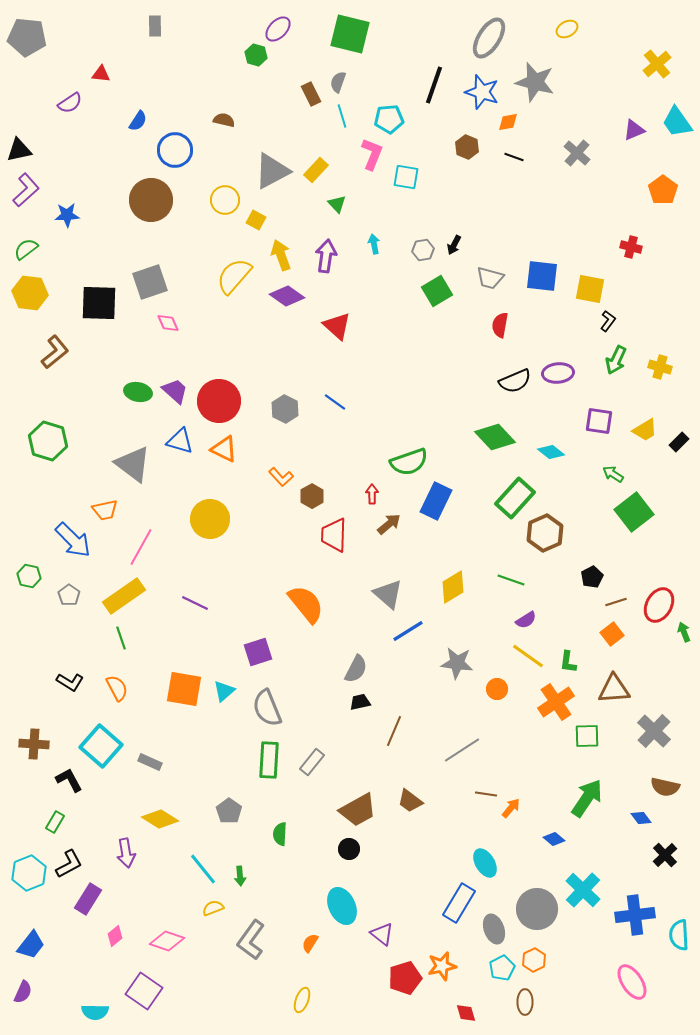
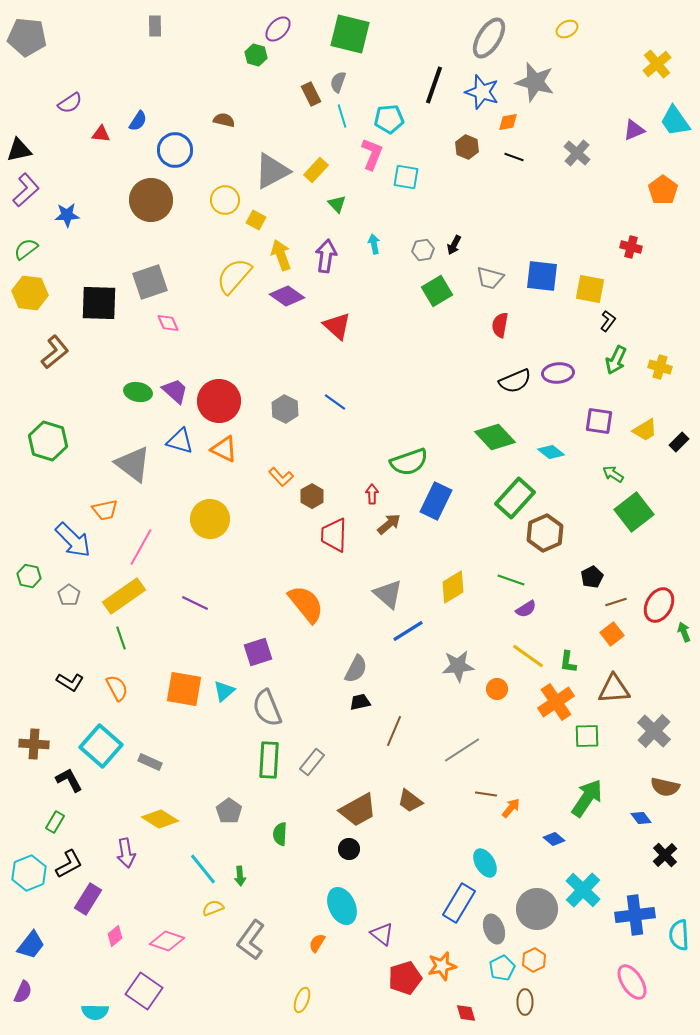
red triangle at (101, 74): moved 60 px down
cyan trapezoid at (677, 122): moved 2 px left, 1 px up
purple semicircle at (526, 620): moved 11 px up
gray star at (457, 663): moved 1 px right, 3 px down; rotated 12 degrees counterclockwise
orange semicircle at (310, 943): moved 7 px right
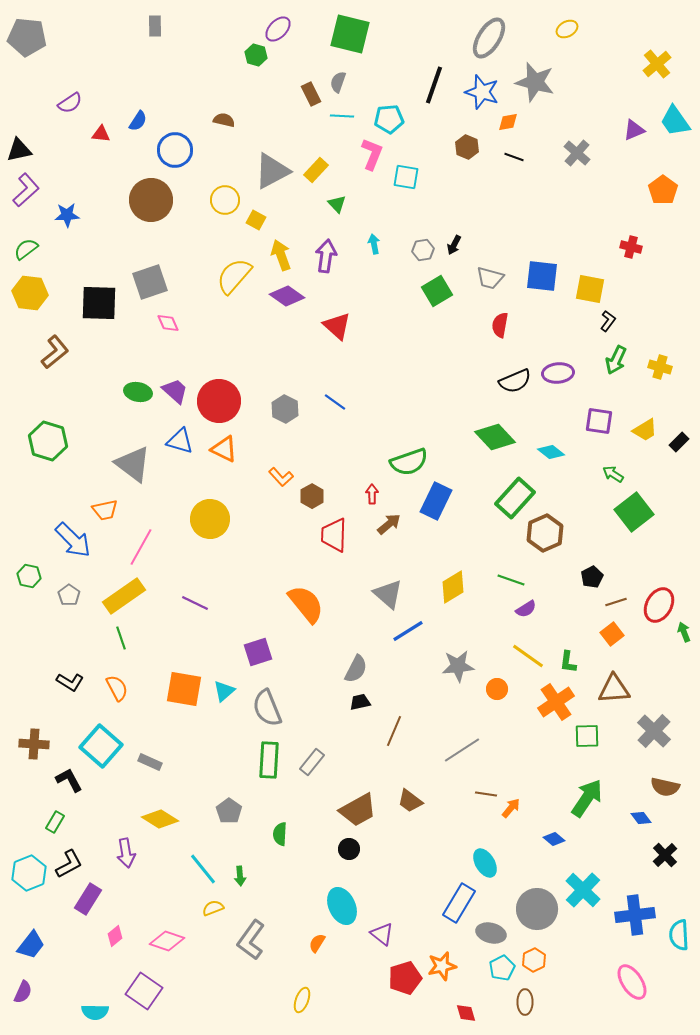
cyan line at (342, 116): rotated 70 degrees counterclockwise
gray ellipse at (494, 929): moved 3 px left, 4 px down; rotated 56 degrees counterclockwise
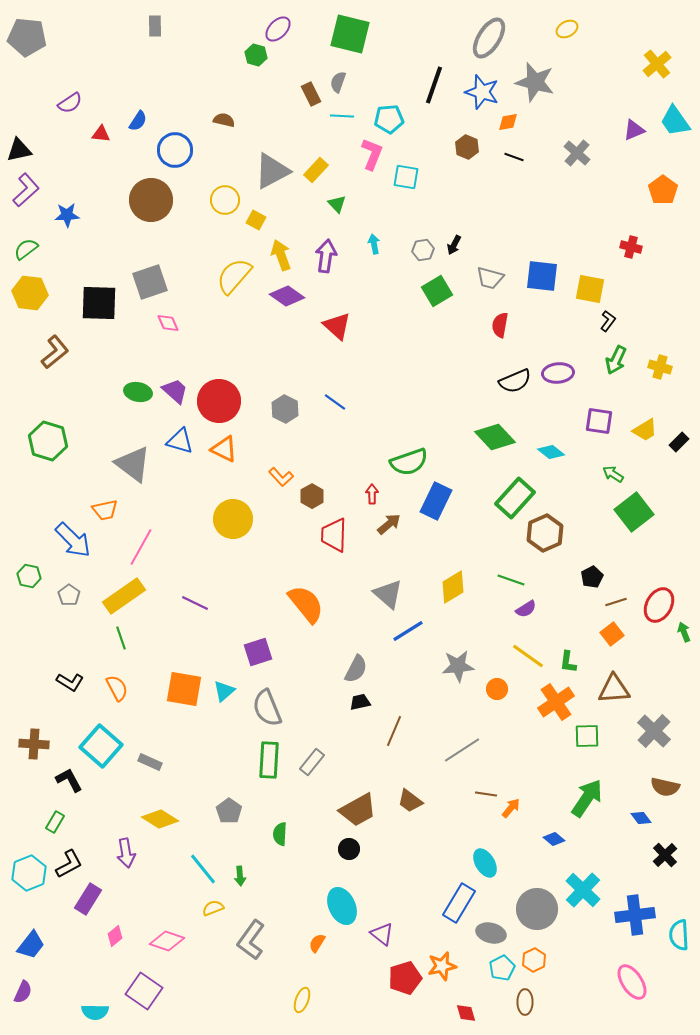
yellow circle at (210, 519): moved 23 px right
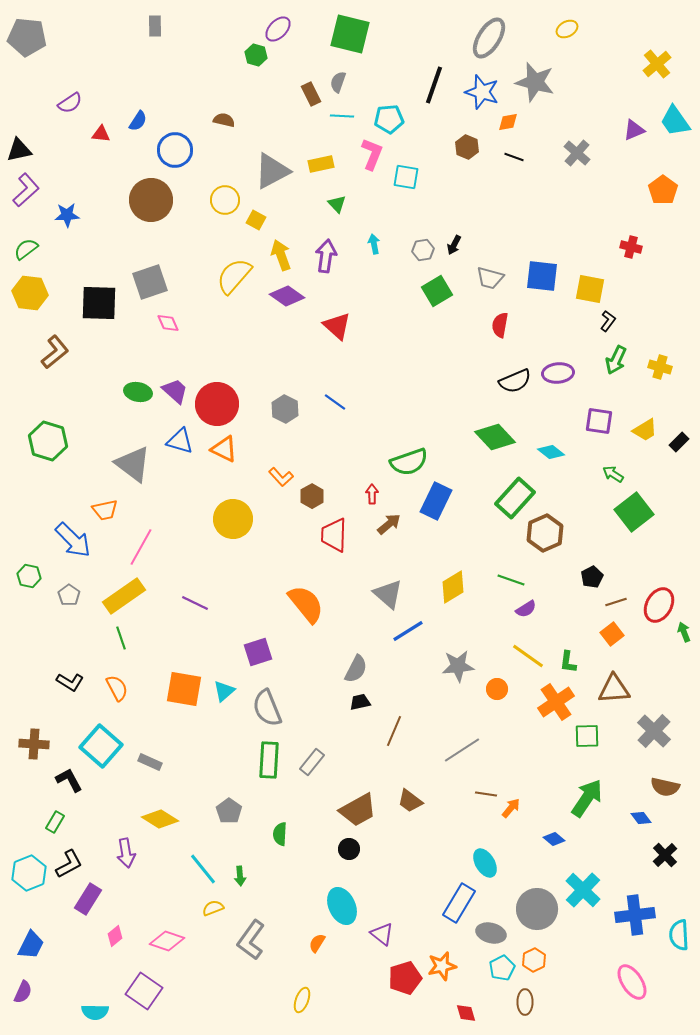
yellow rectangle at (316, 170): moved 5 px right, 6 px up; rotated 35 degrees clockwise
red circle at (219, 401): moved 2 px left, 3 px down
blue trapezoid at (31, 945): rotated 12 degrees counterclockwise
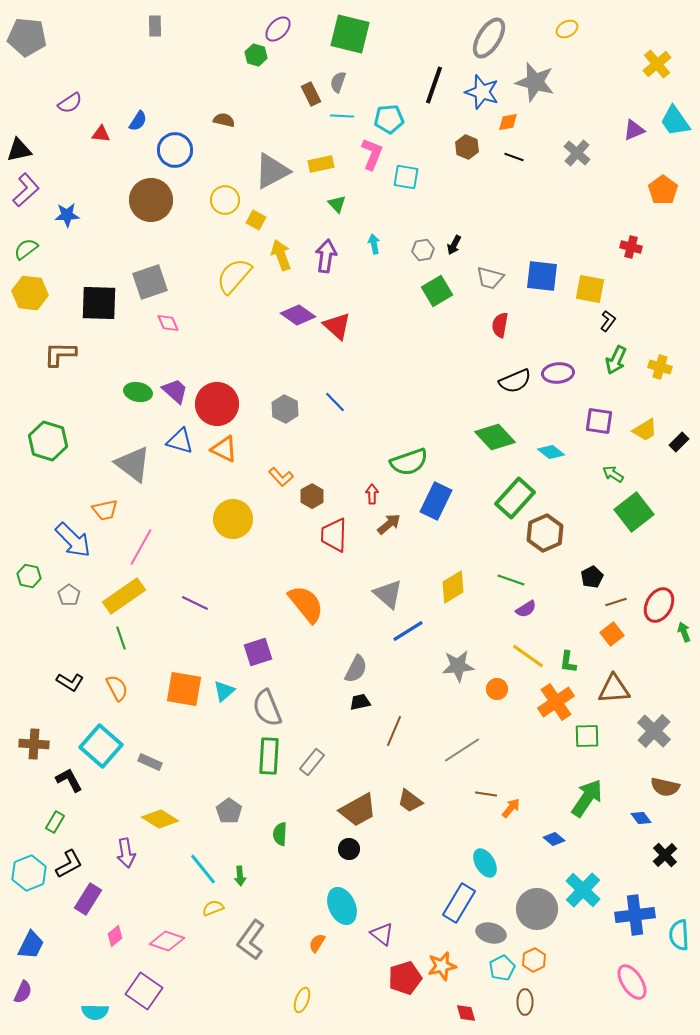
purple diamond at (287, 296): moved 11 px right, 19 px down
brown L-shape at (55, 352): moved 5 px right, 2 px down; rotated 140 degrees counterclockwise
blue line at (335, 402): rotated 10 degrees clockwise
green rectangle at (269, 760): moved 4 px up
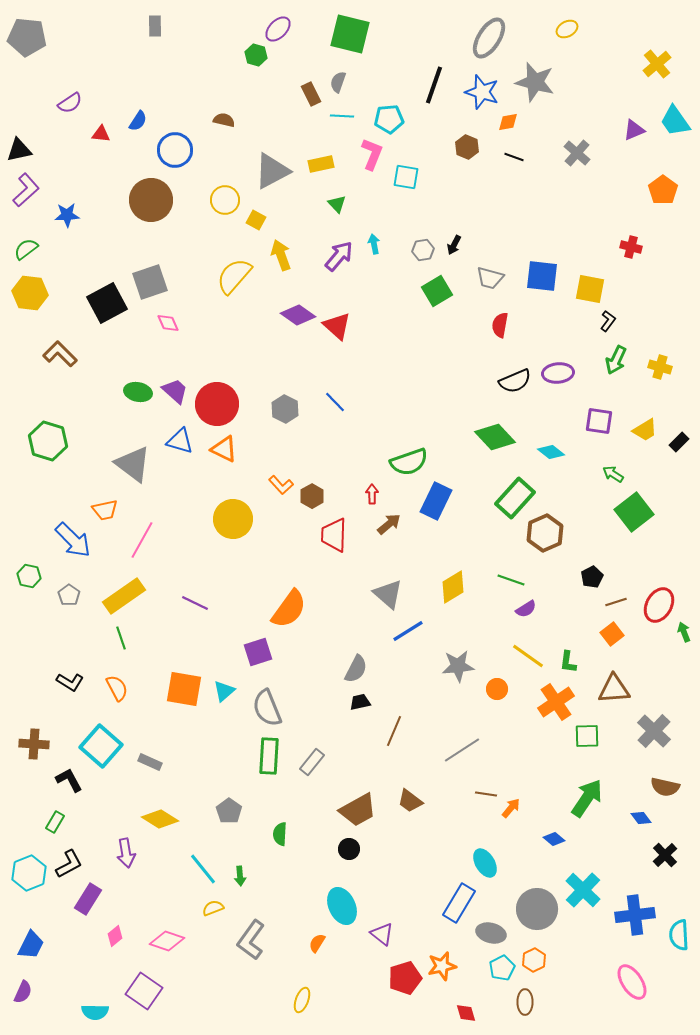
purple arrow at (326, 256): moved 13 px right; rotated 32 degrees clockwise
black square at (99, 303): moved 8 px right; rotated 30 degrees counterclockwise
brown L-shape at (60, 354): rotated 44 degrees clockwise
orange L-shape at (281, 477): moved 8 px down
pink line at (141, 547): moved 1 px right, 7 px up
orange semicircle at (306, 604): moved 17 px left, 5 px down; rotated 75 degrees clockwise
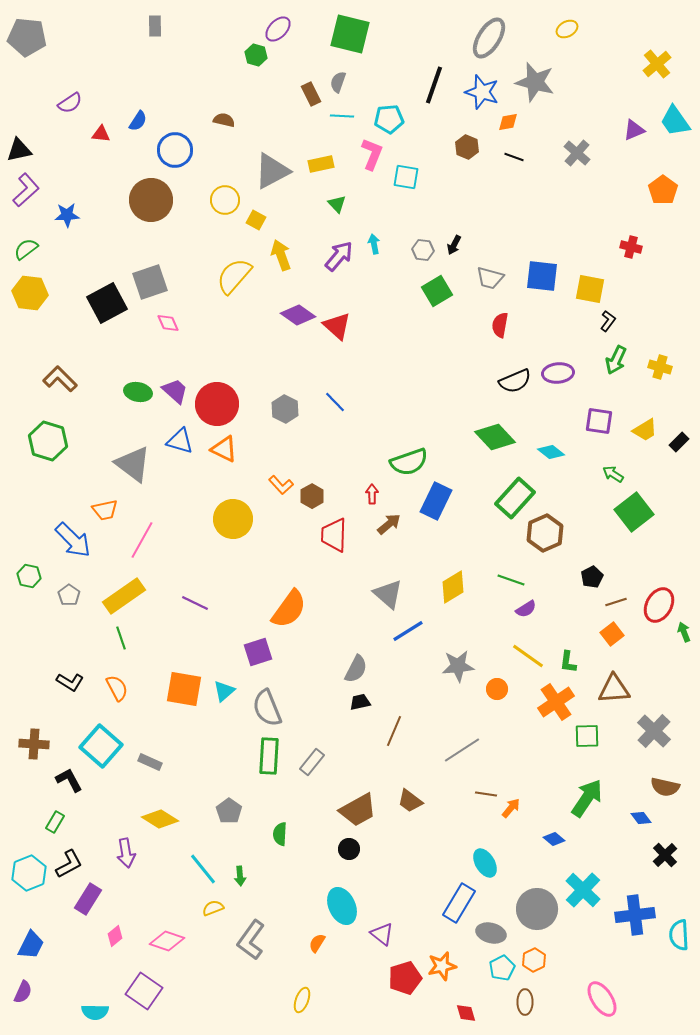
gray hexagon at (423, 250): rotated 15 degrees clockwise
brown L-shape at (60, 354): moved 25 px down
pink ellipse at (632, 982): moved 30 px left, 17 px down
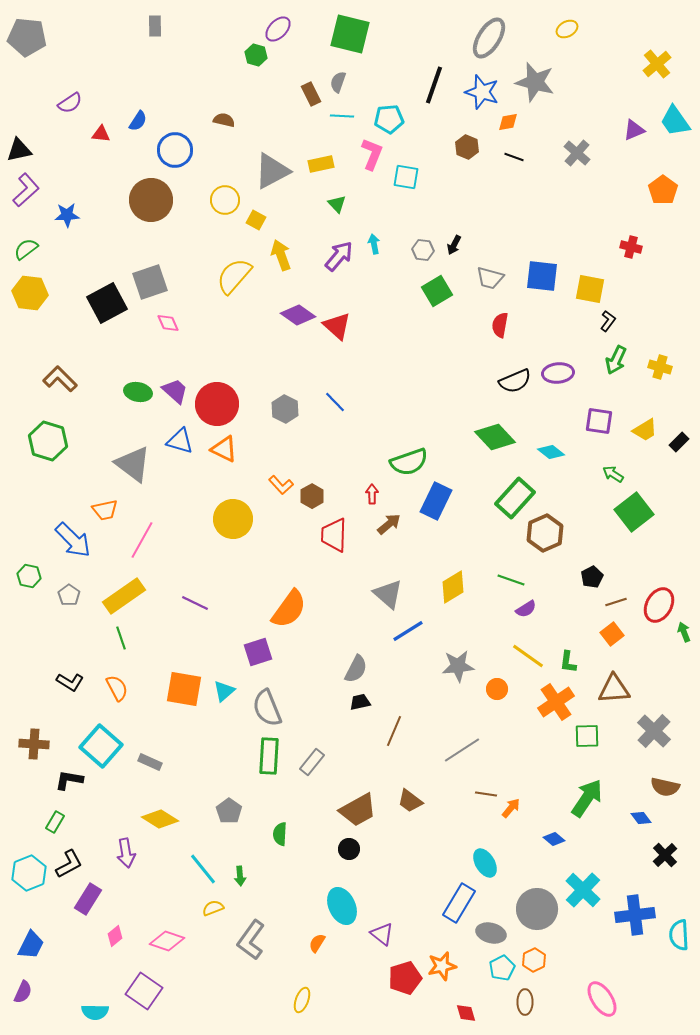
black L-shape at (69, 780): rotated 52 degrees counterclockwise
